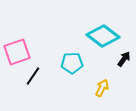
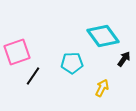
cyan diamond: rotated 16 degrees clockwise
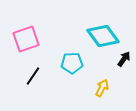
pink square: moved 9 px right, 13 px up
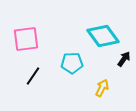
pink square: rotated 12 degrees clockwise
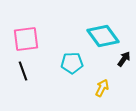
black line: moved 10 px left, 5 px up; rotated 54 degrees counterclockwise
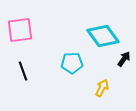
pink square: moved 6 px left, 9 px up
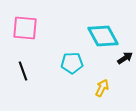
pink square: moved 5 px right, 2 px up; rotated 12 degrees clockwise
cyan diamond: rotated 8 degrees clockwise
black arrow: moved 1 px right, 1 px up; rotated 21 degrees clockwise
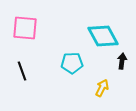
black arrow: moved 3 px left, 3 px down; rotated 49 degrees counterclockwise
black line: moved 1 px left
